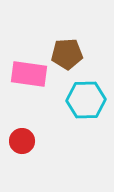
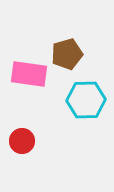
brown pentagon: rotated 12 degrees counterclockwise
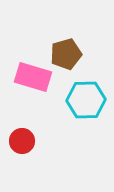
brown pentagon: moved 1 px left
pink rectangle: moved 4 px right, 3 px down; rotated 9 degrees clockwise
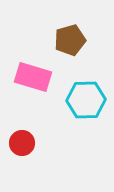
brown pentagon: moved 4 px right, 14 px up
red circle: moved 2 px down
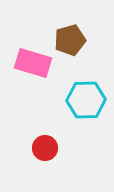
pink rectangle: moved 14 px up
red circle: moved 23 px right, 5 px down
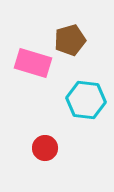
cyan hexagon: rotated 9 degrees clockwise
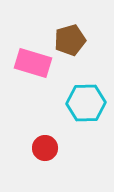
cyan hexagon: moved 3 px down; rotated 9 degrees counterclockwise
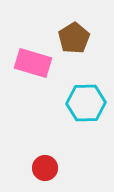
brown pentagon: moved 4 px right, 2 px up; rotated 16 degrees counterclockwise
red circle: moved 20 px down
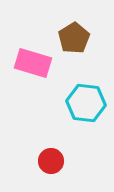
cyan hexagon: rotated 9 degrees clockwise
red circle: moved 6 px right, 7 px up
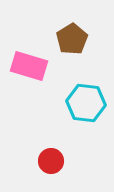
brown pentagon: moved 2 px left, 1 px down
pink rectangle: moved 4 px left, 3 px down
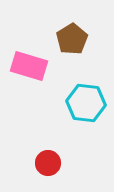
red circle: moved 3 px left, 2 px down
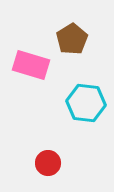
pink rectangle: moved 2 px right, 1 px up
